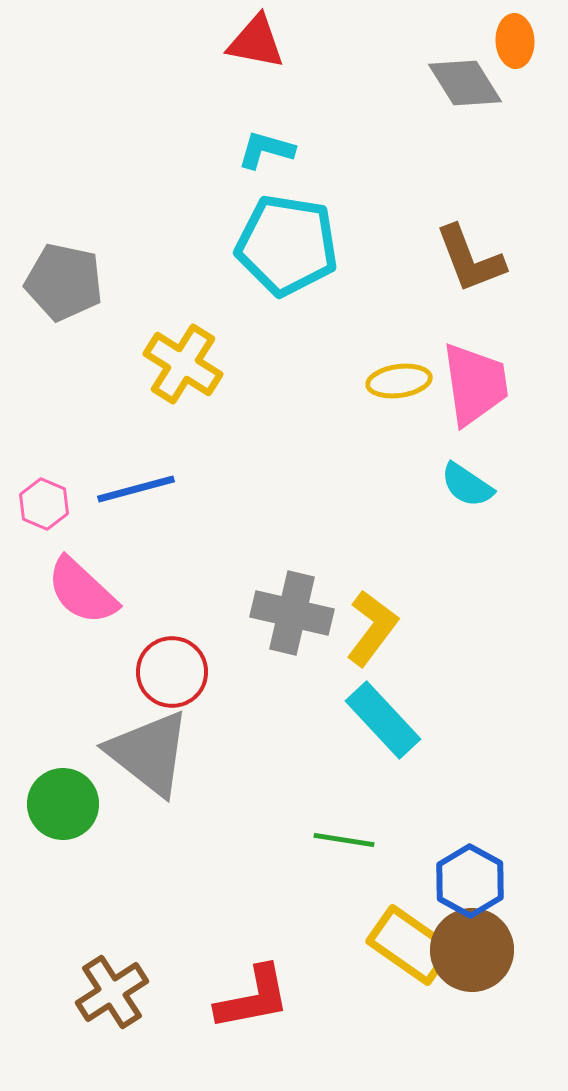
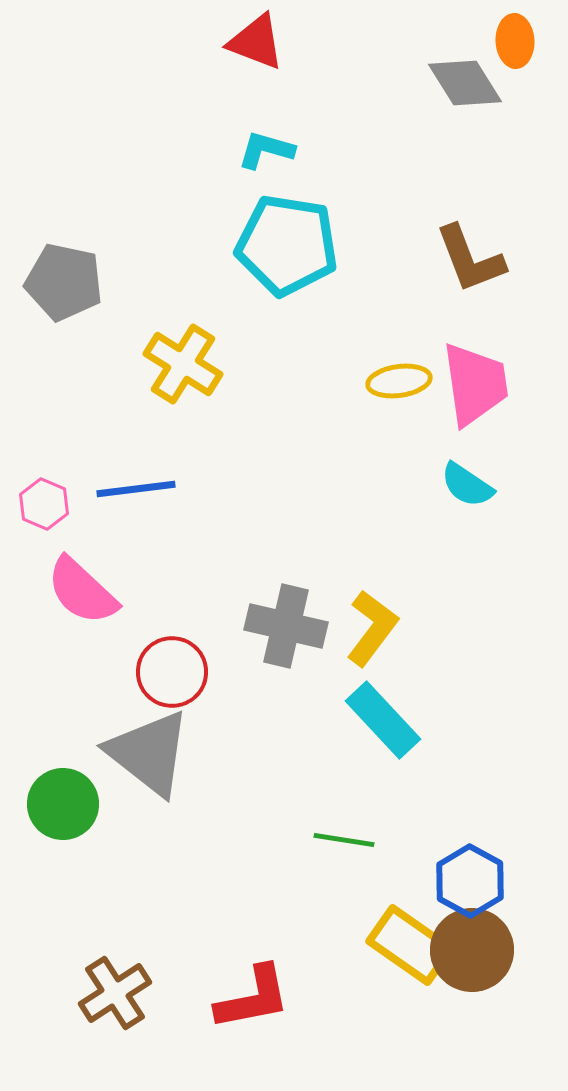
red triangle: rotated 10 degrees clockwise
blue line: rotated 8 degrees clockwise
gray cross: moved 6 px left, 13 px down
brown cross: moved 3 px right, 1 px down
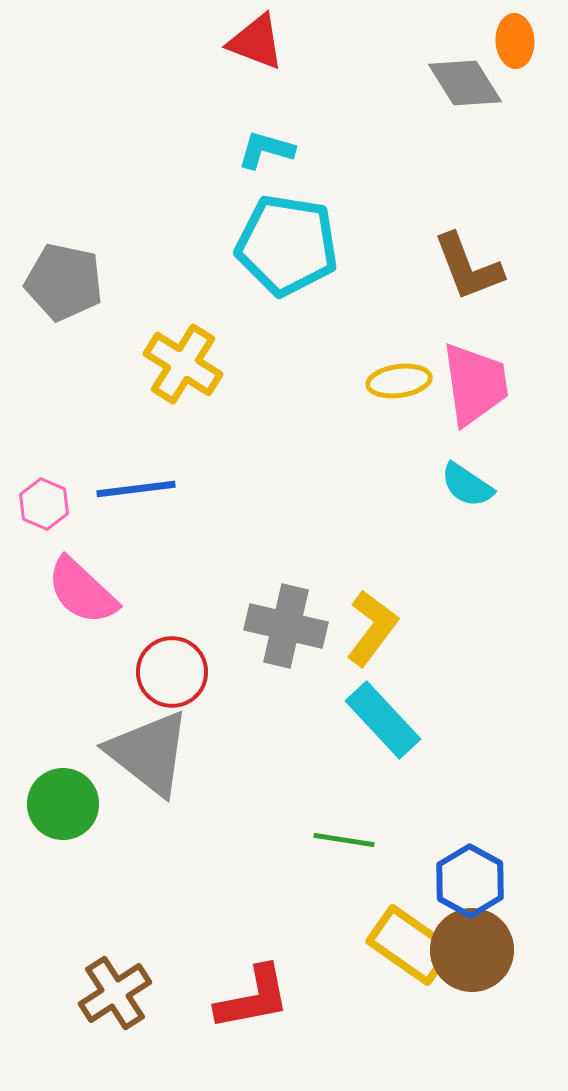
brown L-shape: moved 2 px left, 8 px down
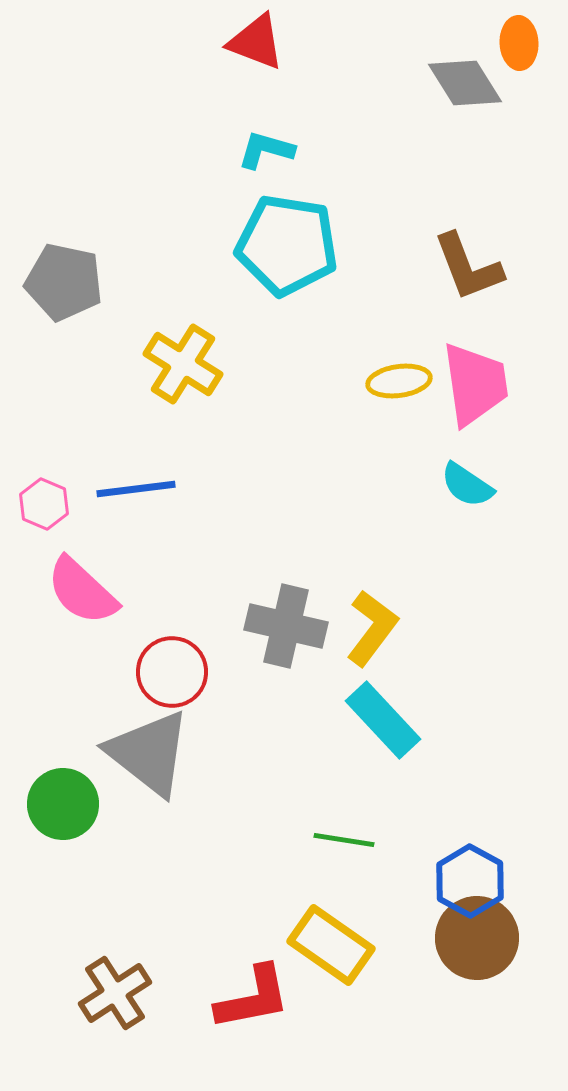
orange ellipse: moved 4 px right, 2 px down
yellow rectangle: moved 79 px left
brown circle: moved 5 px right, 12 px up
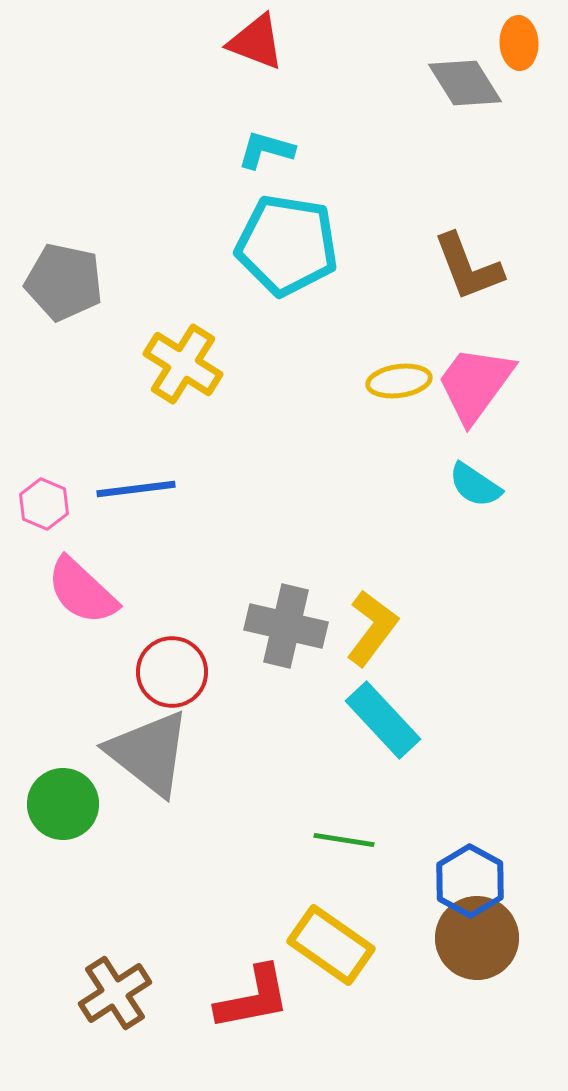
pink trapezoid: rotated 136 degrees counterclockwise
cyan semicircle: moved 8 px right
